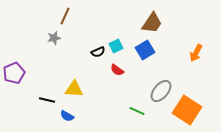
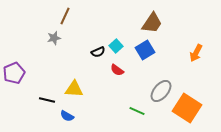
cyan square: rotated 16 degrees counterclockwise
orange square: moved 2 px up
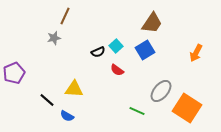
black line: rotated 28 degrees clockwise
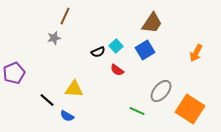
orange square: moved 3 px right, 1 px down
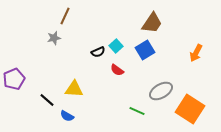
purple pentagon: moved 6 px down
gray ellipse: rotated 20 degrees clockwise
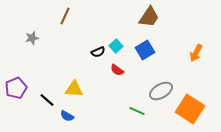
brown trapezoid: moved 3 px left, 6 px up
gray star: moved 22 px left
purple pentagon: moved 2 px right, 9 px down
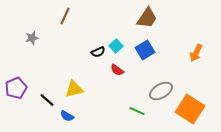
brown trapezoid: moved 2 px left, 1 px down
yellow triangle: rotated 18 degrees counterclockwise
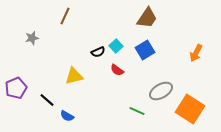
yellow triangle: moved 13 px up
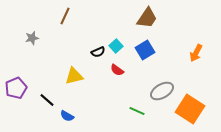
gray ellipse: moved 1 px right
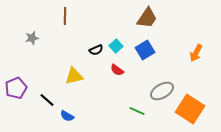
brown line: rotated 24 degrees counterclockwise
black semicircle: moved 2 px left, 2 px up
